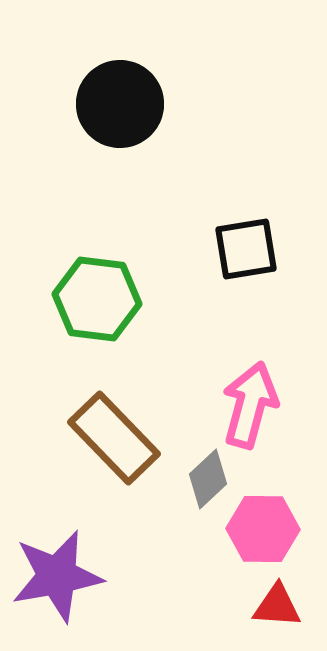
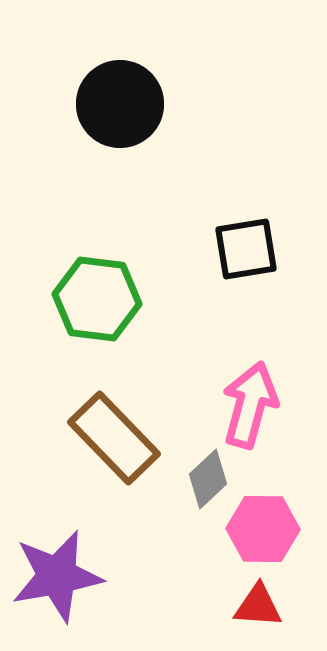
red triangle: moved 19 px left
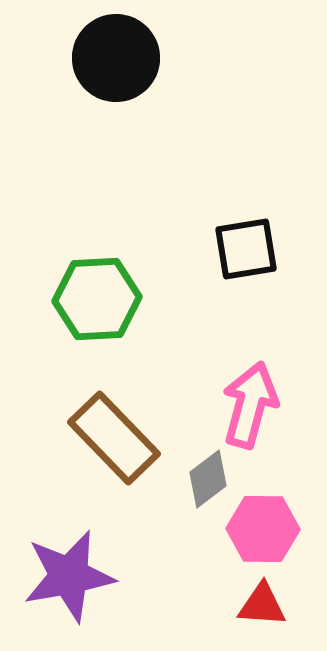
black circle: moved 4 px left, 46 px up
green hexagon: rotated 10 degrees counterclockwise
gray diamond: rotated 6 degrees clockwise
purple star: moved 12 px right
red triangle: moved 4 px right, 1 px up
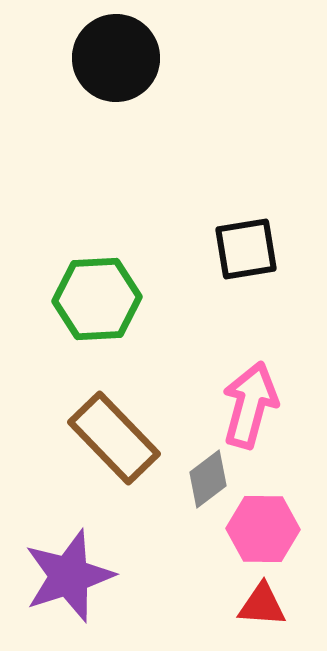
purple star: rotated 8 degrees counterclockwise
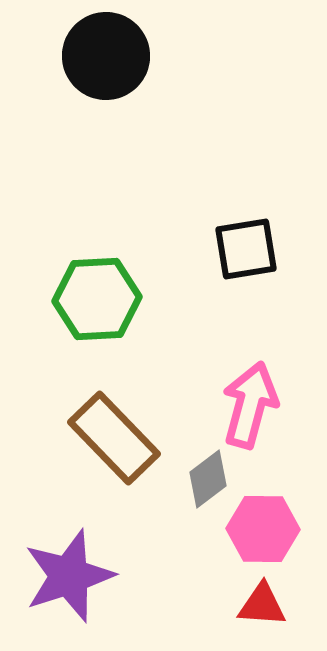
black circle: moved 10 px left, 2 px up
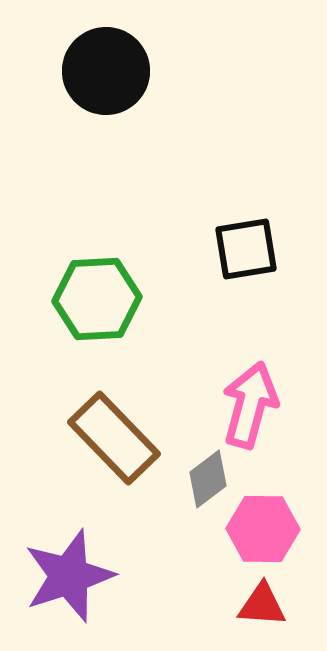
black circle: moved 15 px down
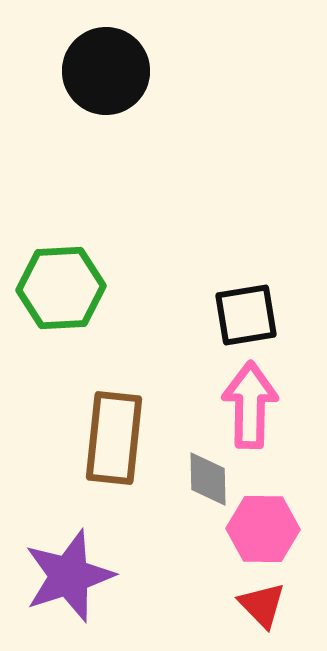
black square: moved 66 px down
green hexagon: moved 36 px left, 11 px up
pink arrow: rotated 14 degrees counterclockwise
brown rectangle: rotated 50 degrees clockwise
gray diamond: rotated 54 degrees counterclockwise
red triangle: rotated 42 degrees clockwise
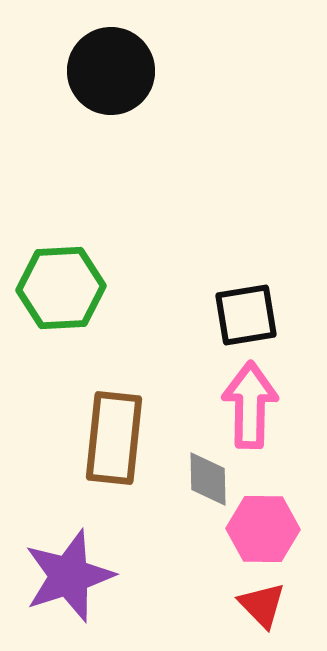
black circle: moved 5 px right
